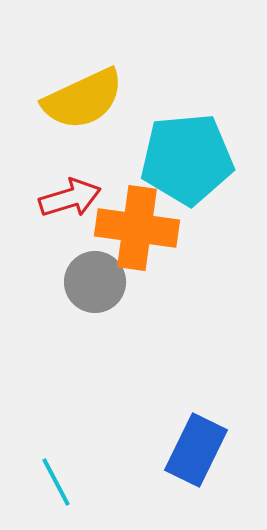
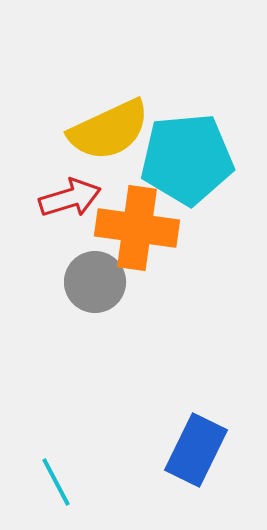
yellow semicircle: moved 26 px right, 31 px down
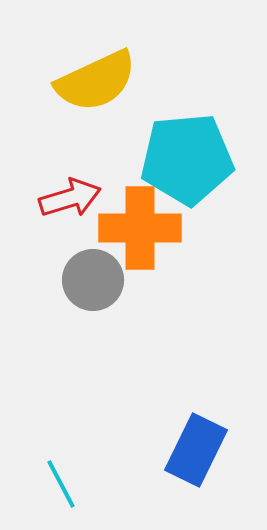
yellow semicircle: moved 13 px left, 49 px up
orange cross: moved 3 px right; rotated 8 degrees counterclockwise
gray circle: moved 2 px left, 2 px up
cyan line: moved 5 px right, 2 px down
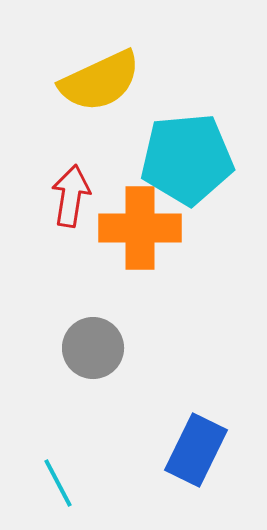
yellow semicircle: moved 4 px right
red arrow: moved 1 px right, 2 px up; rotated 64 degrees counterclockwise
gray circle: moved 68 px down
cyan line: moved 3 px left, 1 px up
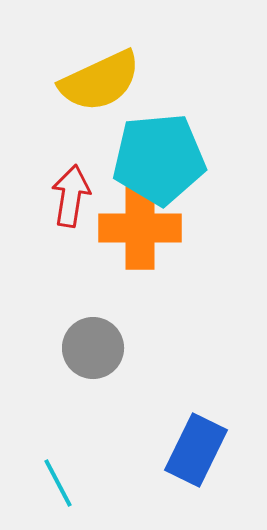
cyan pentagon: moved 28 px left
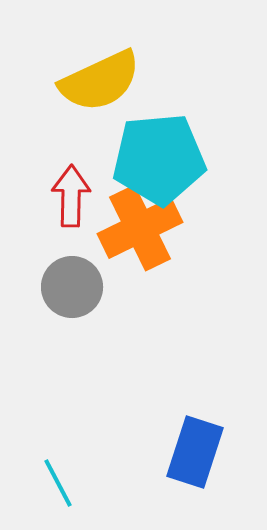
red arrow: rotated 8 degrees counterclockwise
orange cross: rotated 26 degrees counterclockwise
gray circle: moved 21 px left, 61 px up
blue rectangle: moved 1 px left, 2 px down; rotated 8 degrees counterclockwise
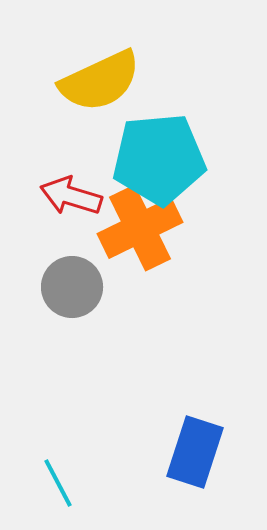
red arrow: rotated 74 degrees counterclockwise
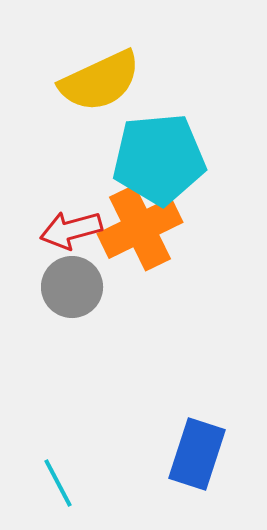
red arrow: moved 34 px down; rotated 32 degrees counterclockwise
blue rectangle: moved 2 px right, 2 px down
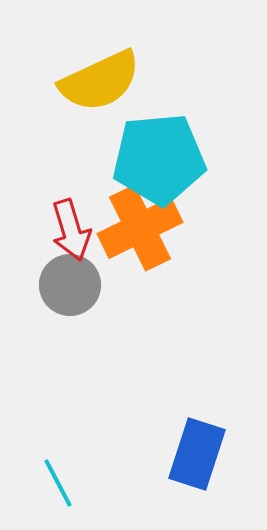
red arrow: rotated 92 degrees counterclockwise
gray circle: moved 2 px left, 2 px up
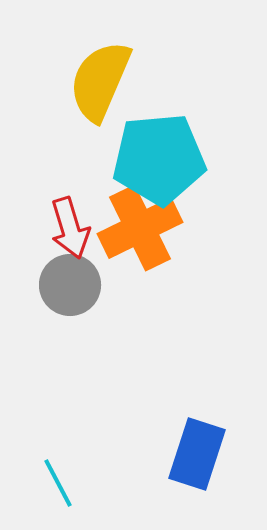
yellow semicircle: rotated 138 degrees clockwise
red arrow: moved 1 px left, 2 px up
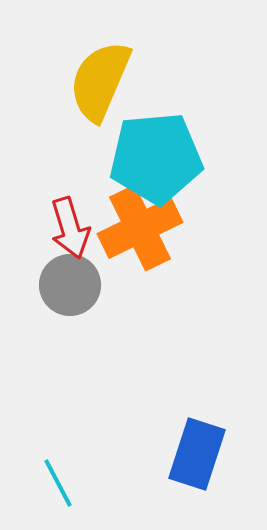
cyan pentagon: moved 3 px left, 1 px up
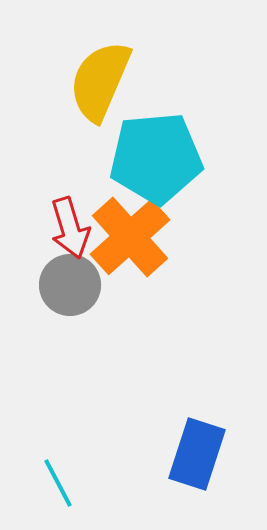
orange cross: moved 10 px left, 9 px down; rotated 16 degrees counterclockwise
